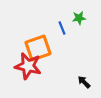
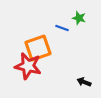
green star: rotated 24 degrees clockwise
blue line: rotated 48 degrees counterclockwise
black arrow: rotated 24 degrees counterclockwise
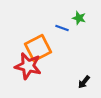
orange square: rotated 8 degrees counterclockwise
black arrow: rotated 72 degrees counterclockwise
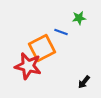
green star: rotated 24 degrees counterclockwise
blue line: moved 1 px left, 4 px down
orange square: moved 4 px right
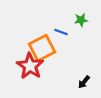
green star: moved 2 px right, 2 px down
red star: moved 2 px right; rotated 20 degrees clockwise
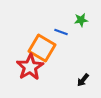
orange square: rotated 32 degrees counterclockwise
red star: moved 1 px down; rotated 8 degrees clockwise
black arrow: moved 1 px left, 2 px up
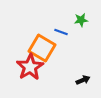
black arrow: rotated 152 degrees counterclockwise
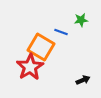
orange square: moved 1 px left, 1 px up
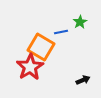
green star: moved 1 px left, 2 px down; rotated 24 degrees counterclockwise
blue line: rotated 32 degrees counterclockwise
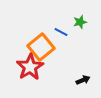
green star: rotated 16 degrees clockwise
blue line: rotated 40 degrees clockwise
orange square: rotated 20 degrees clockwise
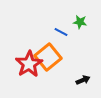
green star: rotated 24 degrees clockwise
orange square: moved 7 px right, 10 px down
red star: moved 1 px left, 3 px up
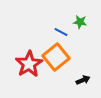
orange square: moved 8 px right
